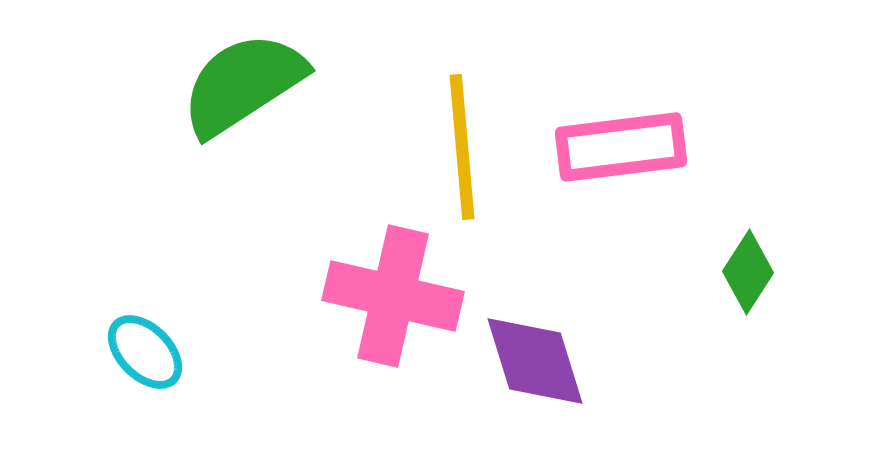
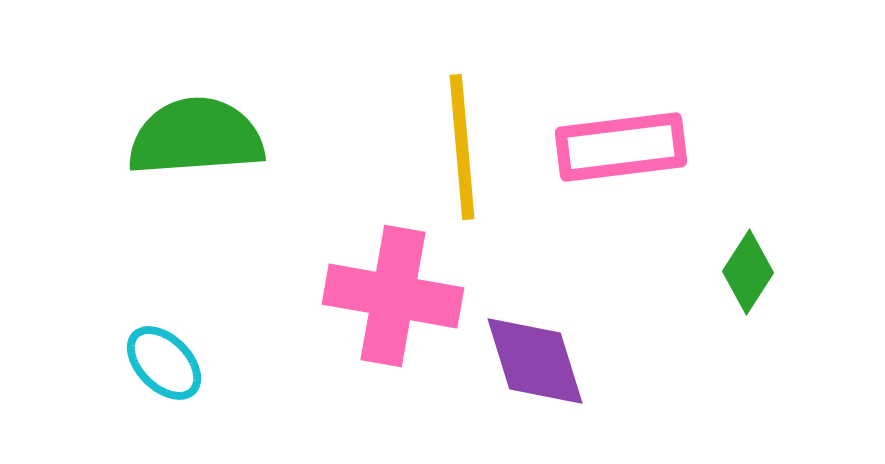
green semicircle: moved 47 px left, 53 px down; rotated 29 degrees clockwise
pink cross: rotated 3 degrees counterclockwise
cyan ellipse: moved 19 px right, 11 px down
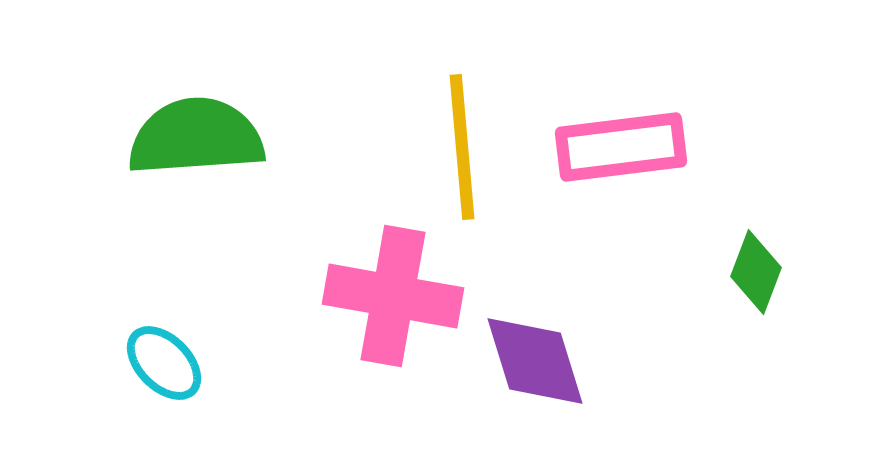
green diamond: moved 8 px right; rotated 12 degrees counterclockwise
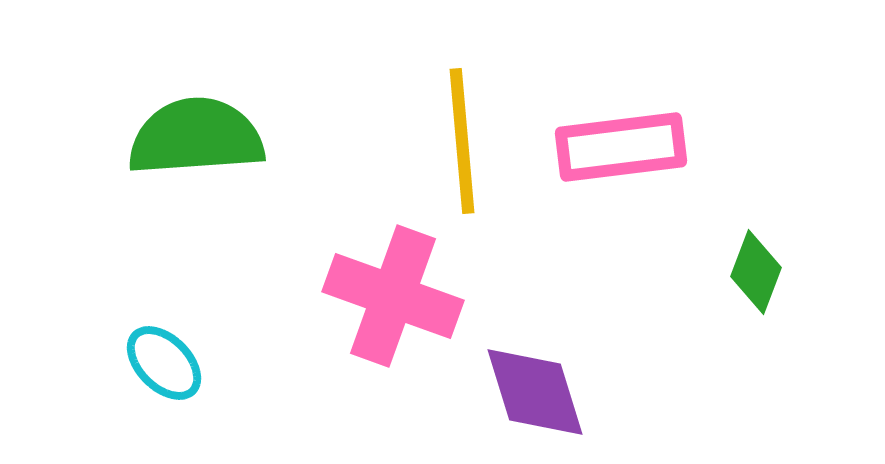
yellow line: moved 6 px up
pink cross: rotated 10 degrees clockwise
purple diamond: moved 31 px down
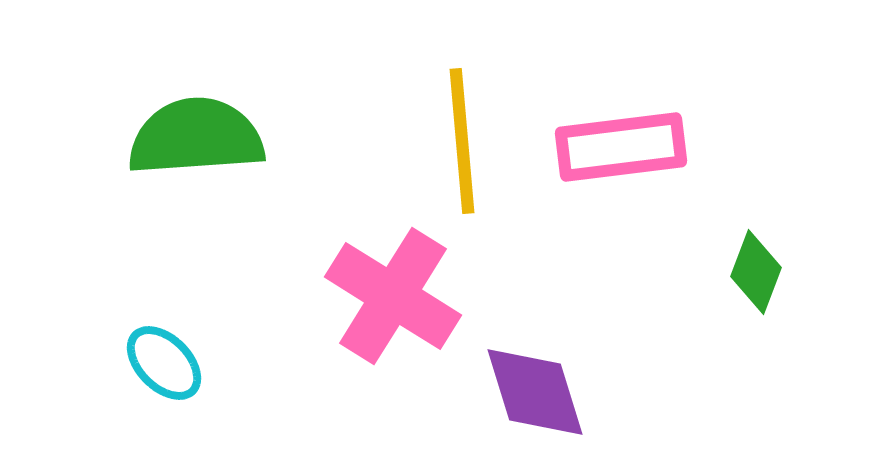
pink cross: rotated 12 degrees clockwise
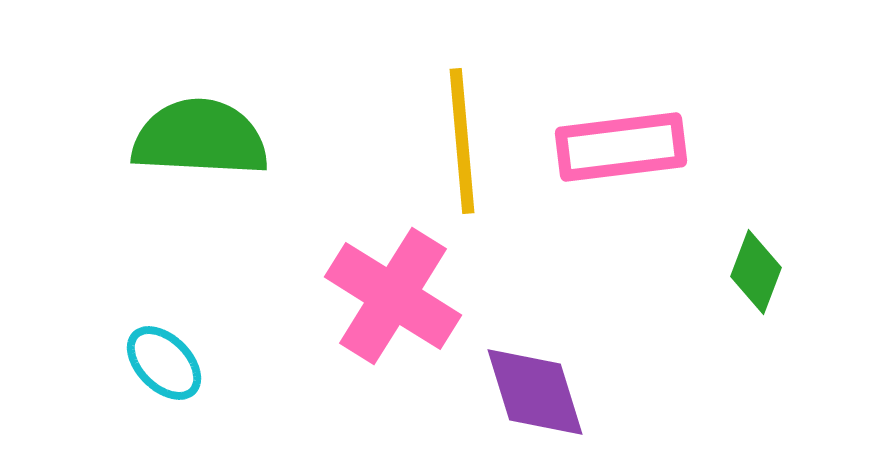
green semicircle: moved 4 px right, 1 px down; rotated 7 degrees clockwise
